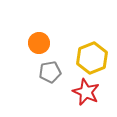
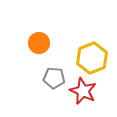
gray pentagon: moved 4 px right, 6 px down; rotated 15 degrees clockwise
red star: moved 3 px left, 1 px up
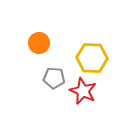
yellow hexagon: rotated 24 degrees clockwise
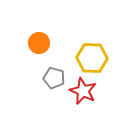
gray pentagon: rotated 10 degrees clockwise
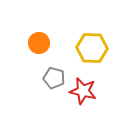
yellow hexagon: moved 10 px up
red star: rotated 12 degrees counterclockwise
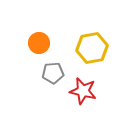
yellow hexagon: rotated 12 degrees counterclockwise
gray pentagon: moved 1 px left, 5 px up; rotated 20 degrees counterclockwise
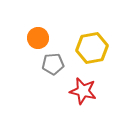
orange circle: moved 1 px left, 5 px up
gray pentagon: moved 9 px up
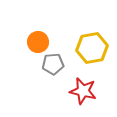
orange circle: moved 4 px down
